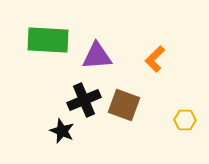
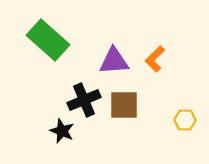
green rectangle: rotated 39 degrees clockwise
purple triangle: moved 17 px right, 5 px down
brown square: rotated 20 degrees counterclockwise
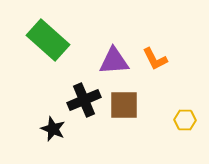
orange L-shape: rotated 72 degrees counterclockwise
black star: moved 9 px left, 2 px up
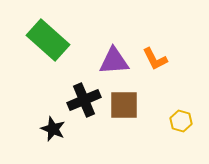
yellow hexagon: moved 4 px left, 1 px down; rotated 15 degrees clockwise
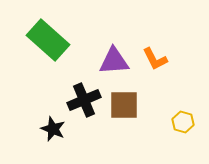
yellow hexagon: moved 2 px right, 1 px down
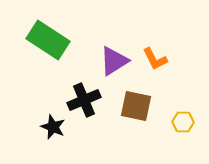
green rectangle: rotated 9 degrees counterclockwise
purple triangle: rotated 28 degrees counterclockwise
brown square: moved 12 px right, 1 px down; rotated 12 degrees clockwise
yellow hexagon: rotated 15 degrees counterclockwise
black star: moved 2 px up
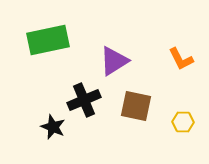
green rectangle: rotated 45 degrees counterclockwise
orange L-shape: moved 26 px right
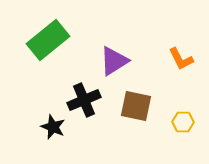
green rectangle: rotated 27 degrees counterclockwise
